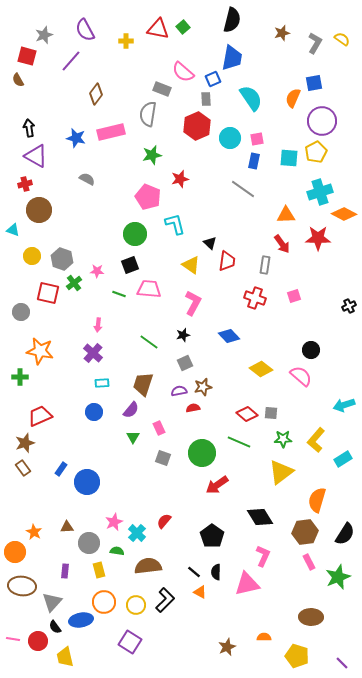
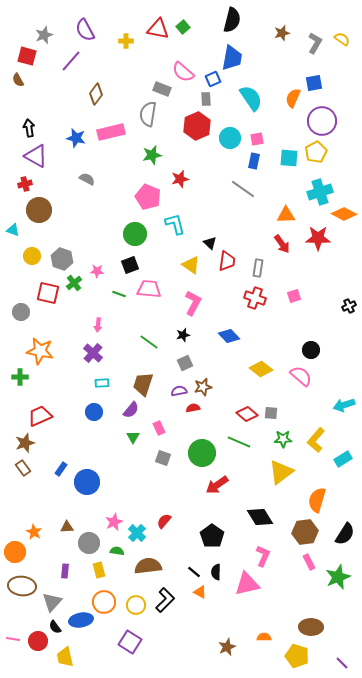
gray rectangle at (265, 265): moved 7 px left, 3 px down
brown ellipse at (311, 617): moved 10 px down
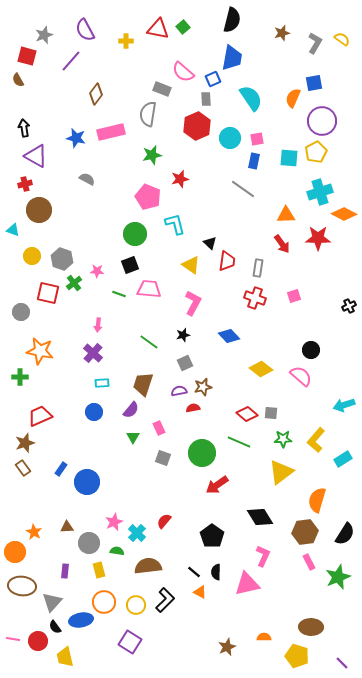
black arrow at (29, 128): moved 5 px left
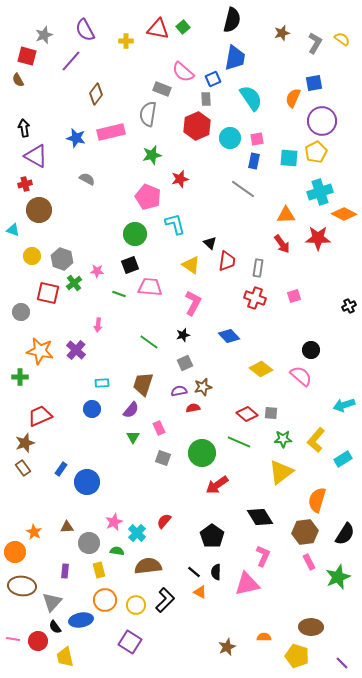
blue trapezoid at (232, 58): moved 3 px right
pink trapezoid at (149, 289): moved 1 px right, 2 px up
purple cross at (93, 353): moved 17 px left, 3 px up
blue circle at (94, 412): moved 2 px left, 3 px up
orange circle at (104, 602): moved 1 px right, 2 px up
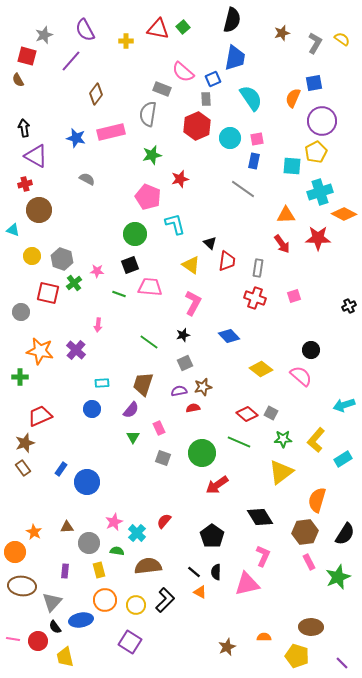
cyan square at (289, 158): moved 3 px right, 8 px down
gray square at (271, 413): rotated 24 degrees clockwise
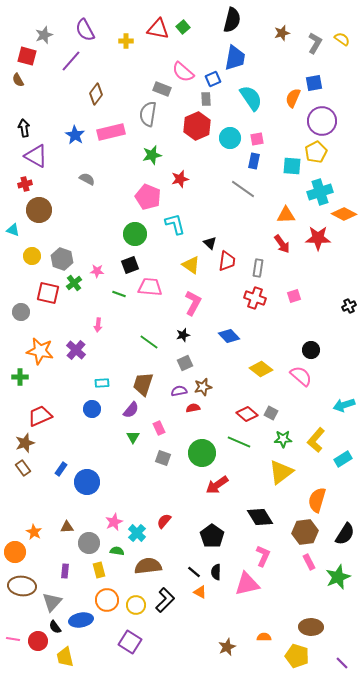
blue star at (76, 138): moved 1 px left, 3 px up; rotated 18 degrees clockwise
orange circle at (105, 600): moved 2 px right
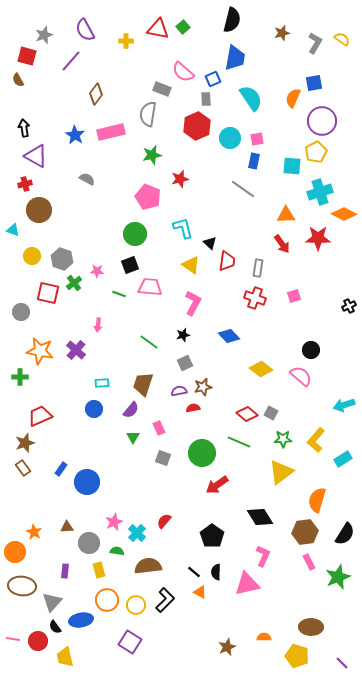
cyan L-shape at (175, 224): moved 8 px right, 4 px down
blue circle at (92, 409): moved 2 px right
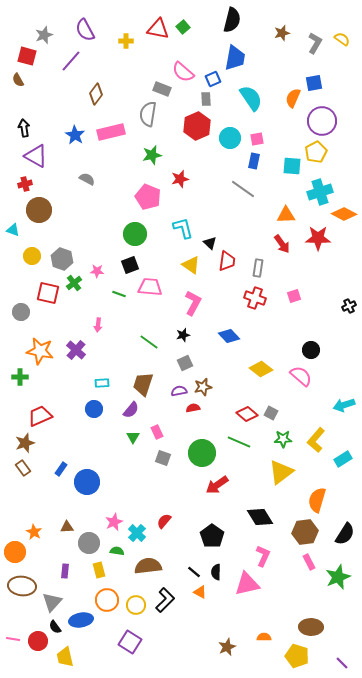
pink rectangle at (159, 428): moved 2 px left, 4 px down
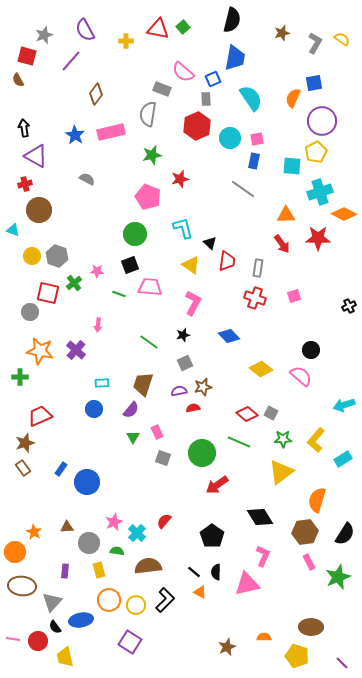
gray hexagon at (62, 259): moved 5 px left, 3 px up
gray circle at (21, 312): moved 9 px right
orange circle at (107, 600): moved 2 px right
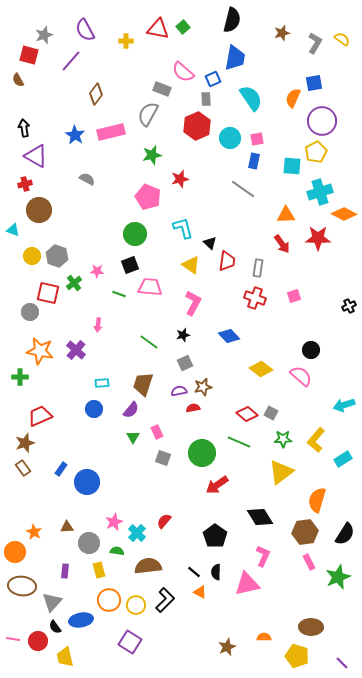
red square at (27, 56): moved 2 px right, 1 px up
gray semicircle at (148, 114): rotated 20 degrees clockwise
black pentagon at (212, 536): moved 3 px right
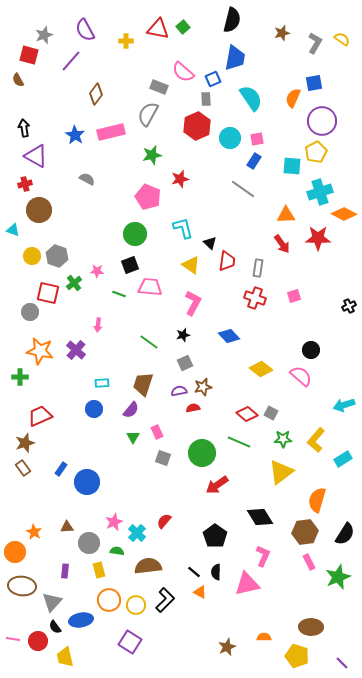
gray rectangle at (162, 89): moved 3 px left, 2 px up
blue rectangle at (254, 161): rotated 21 degrees clockwise
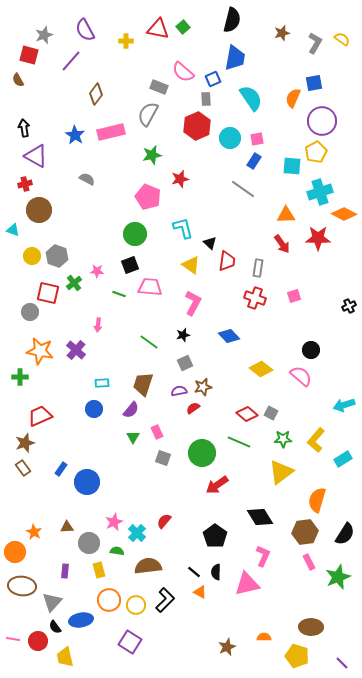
red semicircle at (193, 408): rotated 24 degrees counterclockwise
